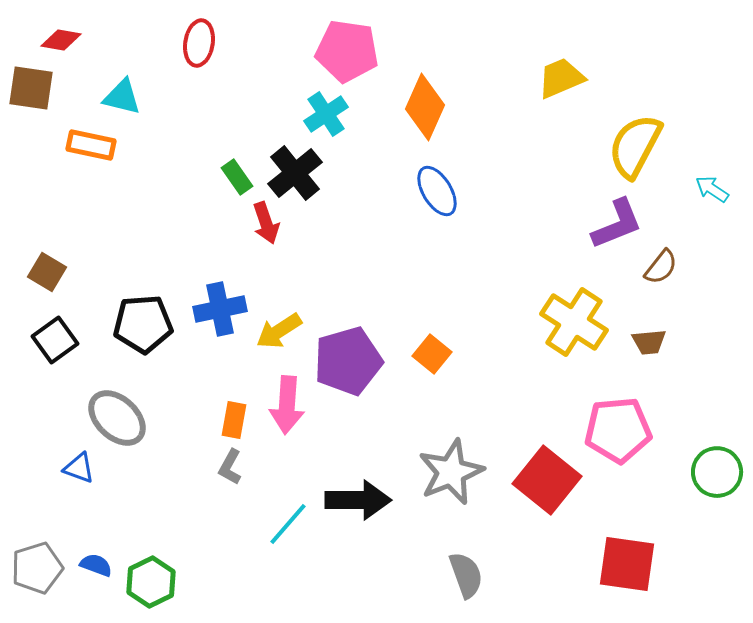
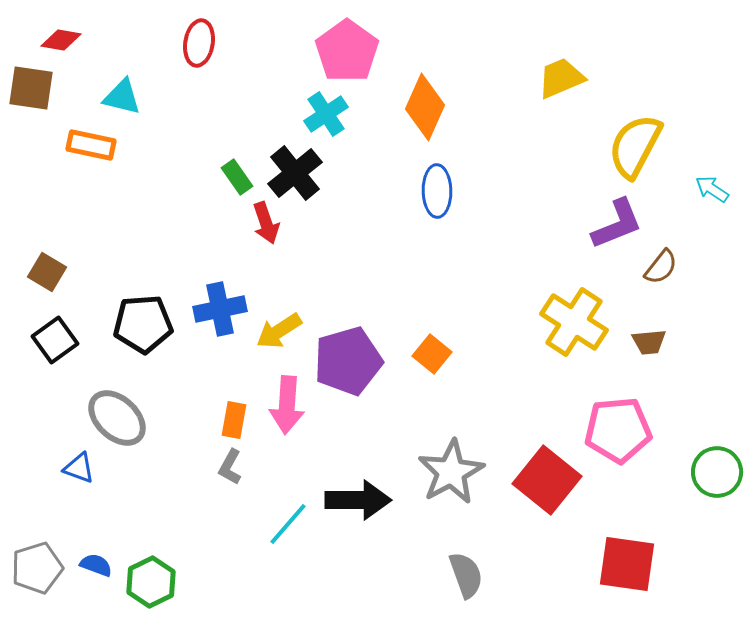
pink pentagon at (347, 51): rotated 28 degrees clockwise
blue ellipse at (437, 191): rotated 30 degrees clockwise
gray star at (451, 472): rotated 6 degrees counterclockwise
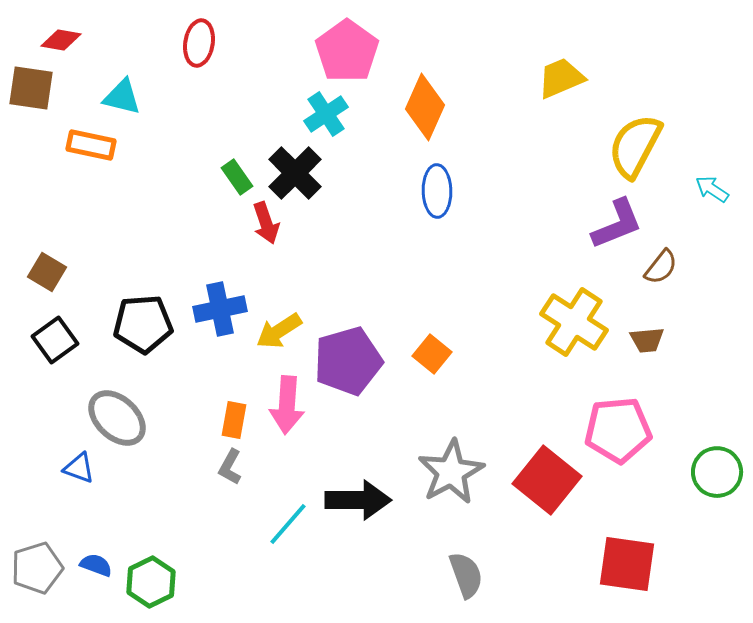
black cross at (295, 173): rotated 6 degrees counterclockwise
brown trapezoid at (649, 342): moved 2 px left, 2 px up
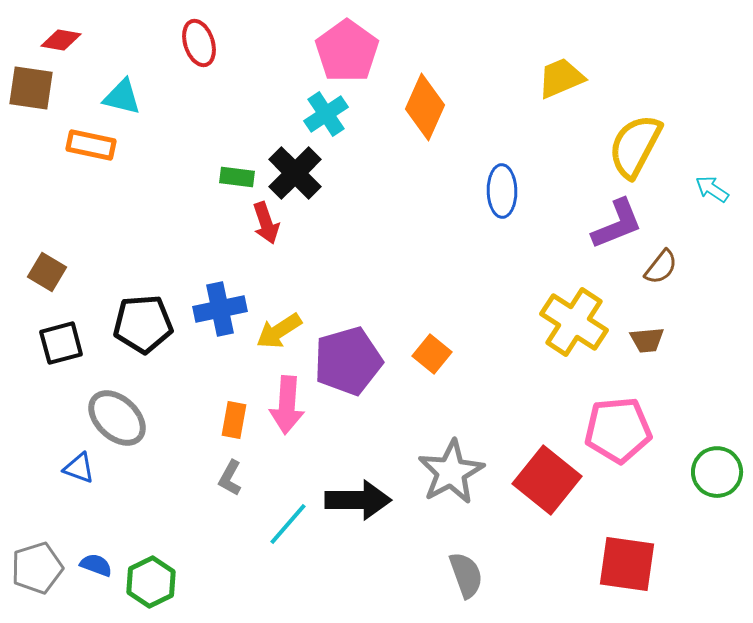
red ellipse at (199, 43): rotated 27 degrees counterclockwise
green rectangle at (237, 177): rotated 48 degrees counterclockwise
blue ellipse at (437, 191): moved 65 px right
black square at (55, 340): moved 6 px right, 3 px down; rotated 21 degrees clockwise
gray L-shape at (230, 467): moved 11 px down
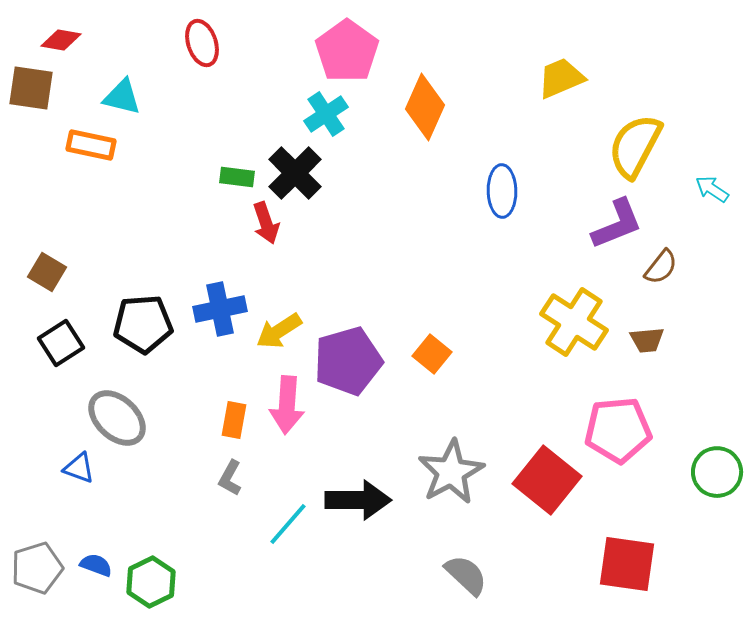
red ellipse at (199, 43): moved 3 px right
black square at (61, 343): rotated 18 degrees counterclockwise
gray semicircle at (466, 575): rotated 27 degrees counterclockwise
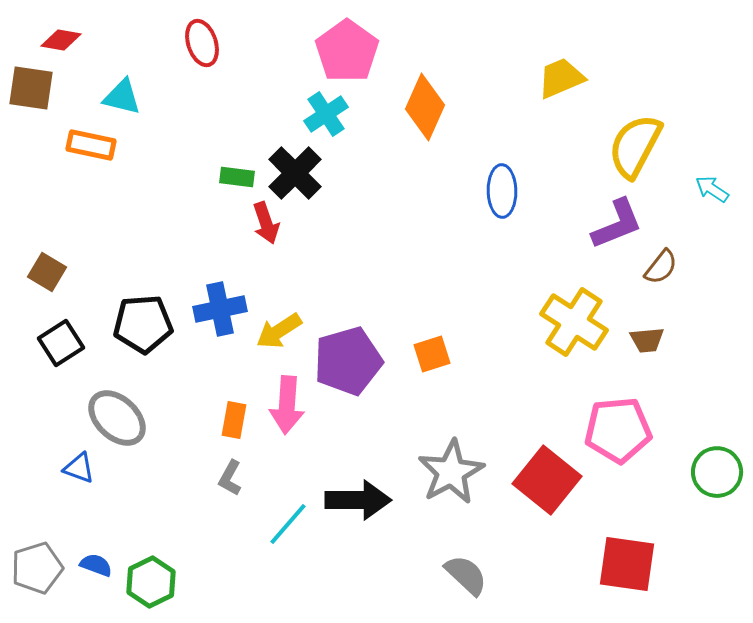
orange square at (432, 354): rotated 33 degrees clockwise
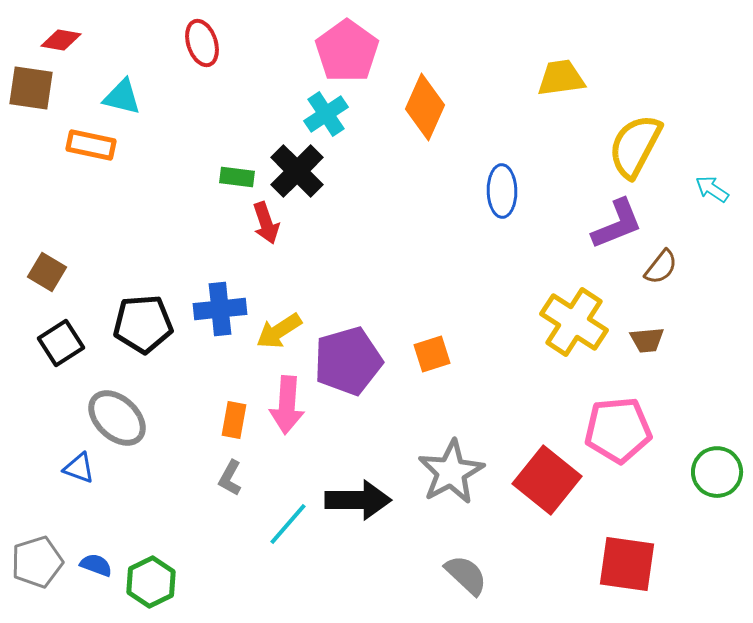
yellow trapezoid at (561, 78): rotated 15 degrees clockwise
black cross at (295, 173): moved 2 px right, 2 px up
blue cross at (220, 309): rotated 6 degrees clockwise
gray pentagon at (37, 568): moved 6 px up
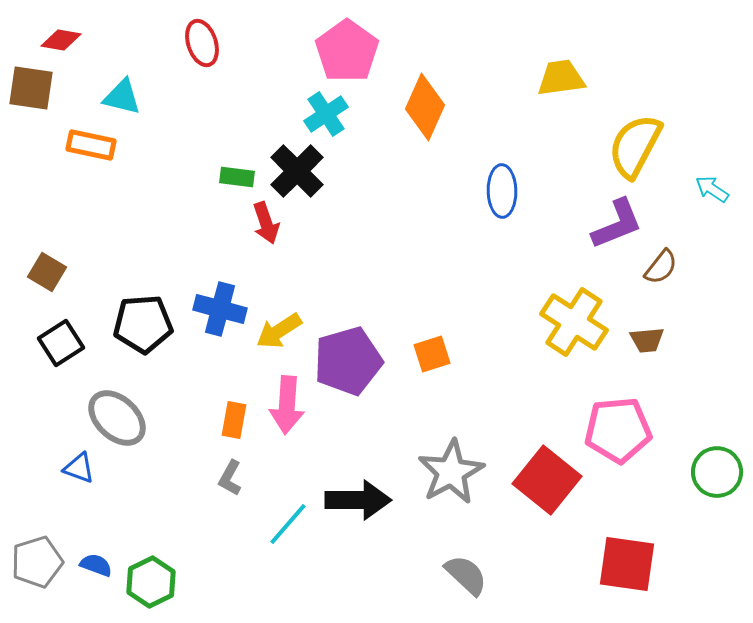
blue cross at (220, 309): rotated 21 degrees clockwise
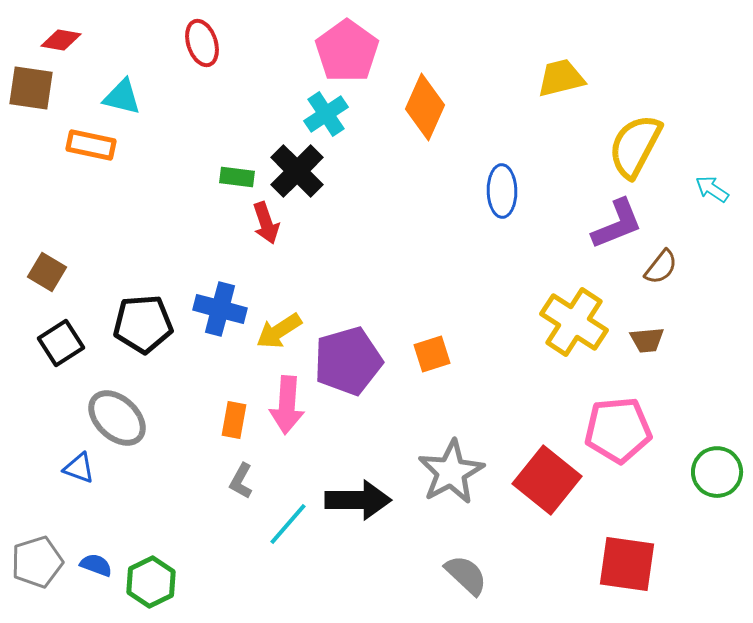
yellow trapezoid at (561, 78): rotated 6 degrees counterclockwise
gray L-shape at (230, 478): moved 11 px right, 3 px down
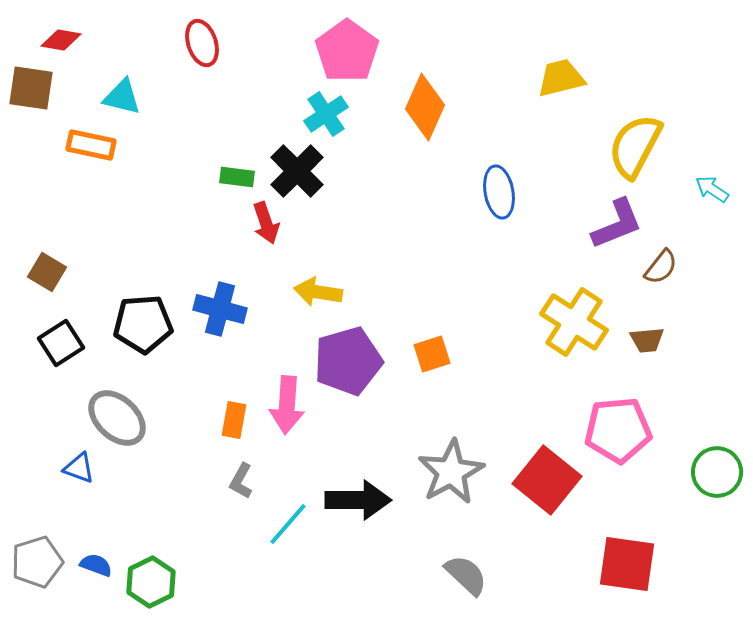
blue ellipse at (502, 191): moved 3 px left, 1 px down; rotated 9 degrees counterclockwise
yellow arrow at (279, 331): moved 39 px right, 39 px up; rotated 42 degrees clockwise
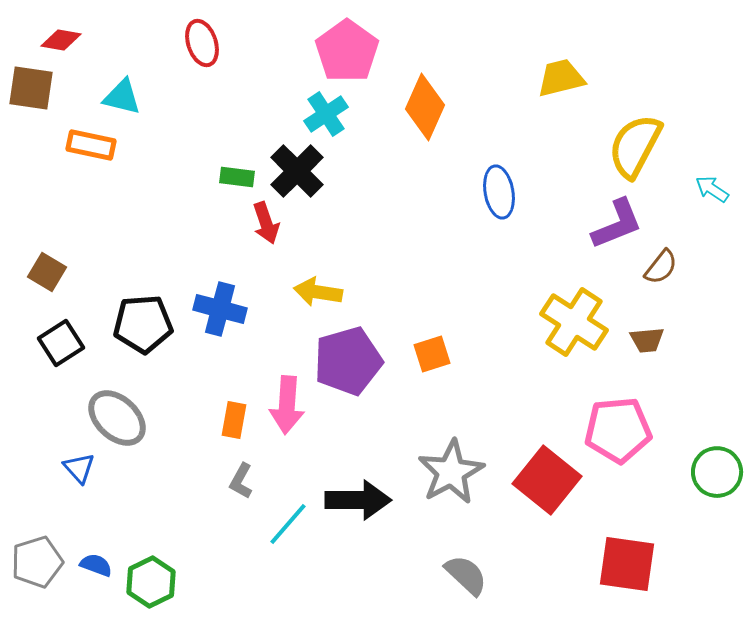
blue triangle at (79, 468): rotated 28 degrees clockwise
